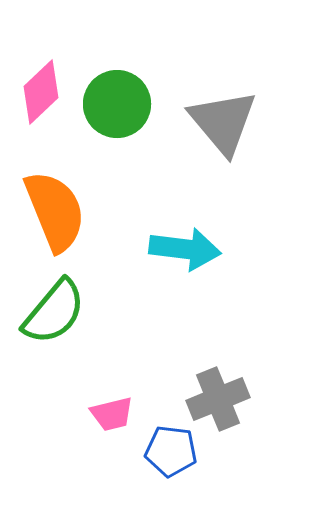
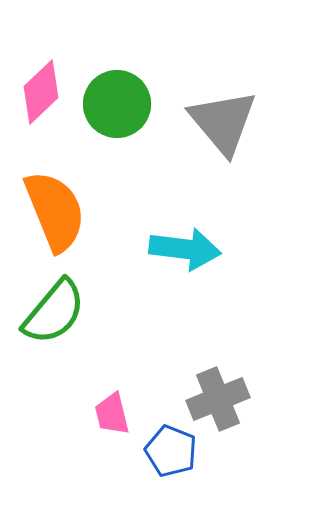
pink trapezoid: rotated 90 degrees clockwise
blue pentagon: rotated 15 degrees clockwise
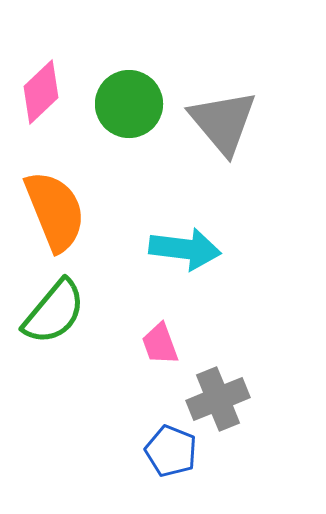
green circle: moved 12 px right
pink trapezoid: moved 48 px right, 70 px up; rotated 6 degrees counterclockwise
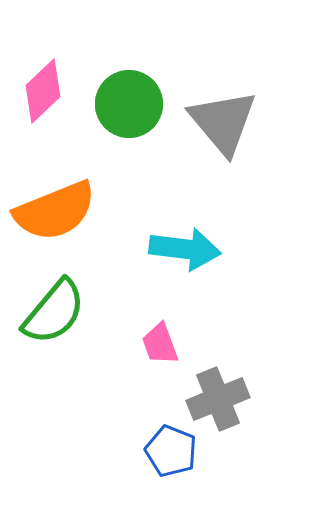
pink diamond: moved 2 px right, 1 px up
orange semicircle: rotated 90 degrees clockwise
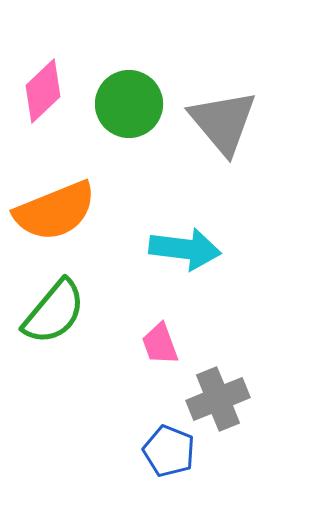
blue pentagon: moved 2 px left
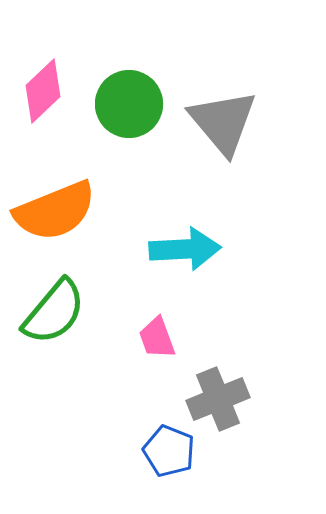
cyan arrow: rotated 10 degrees counterclockwise
pink trapezoid: moved 3 px left, 6 px up
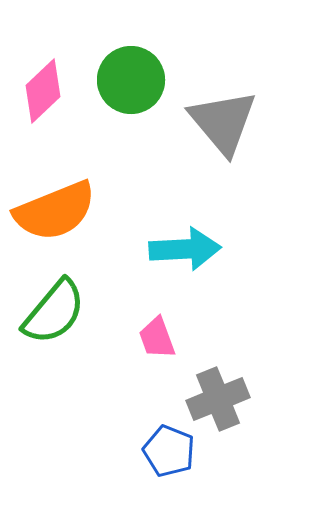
green circle: moved 2 px right, 24 px up
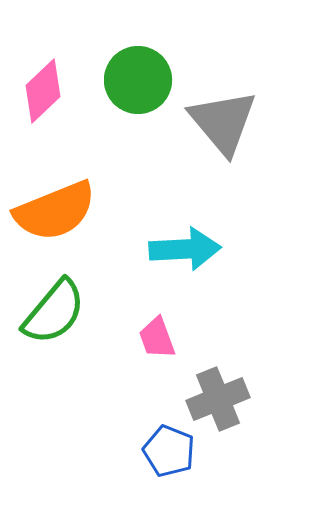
green circle: moved 7 px right
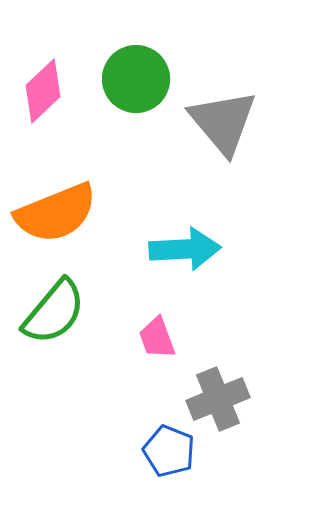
green circle: moved 2 px left, 1 px up
orange semicircle: moved 1 px right, 2 px down
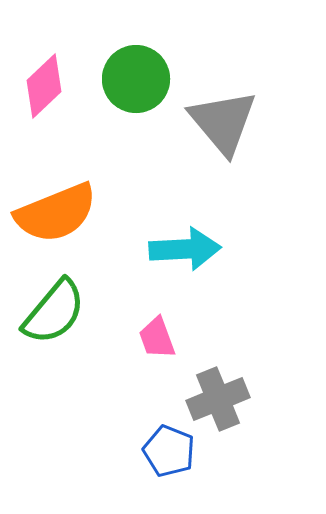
pink diamond: moved 1 px right, 5 px up
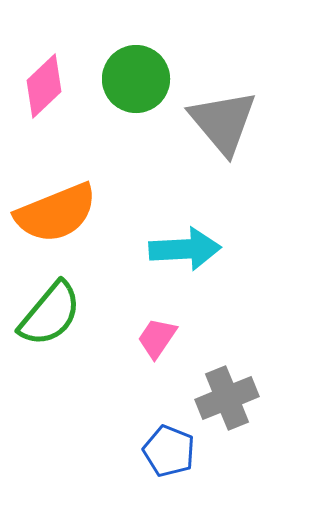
green semicircle: moved 4 px left, 2 px down
pink trapezoid: rotated 54 degrees clockwise
gray cross: moved 9 px right, 1 px up
